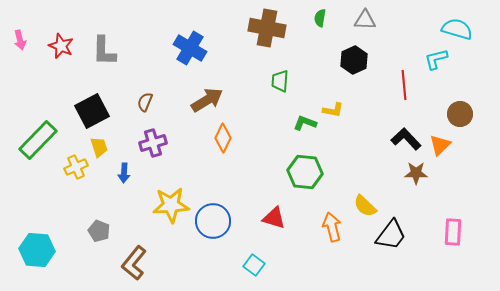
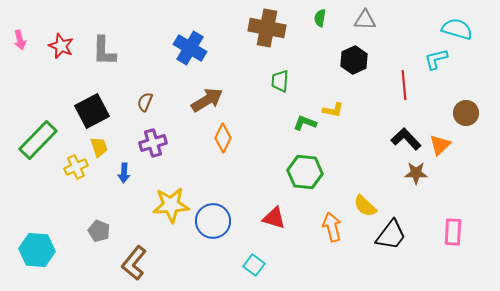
brown circle: moved 6 px right, 1 px up
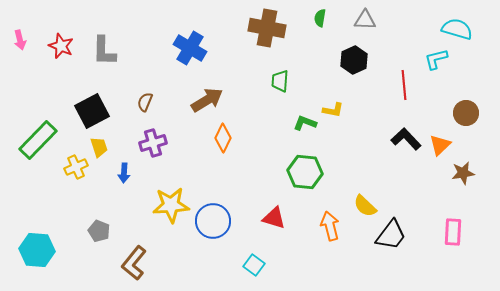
brown star: moved 47 px right; rotated 10 degrees counterclockwise
orange arrow: moved 2 px left, 1 px up
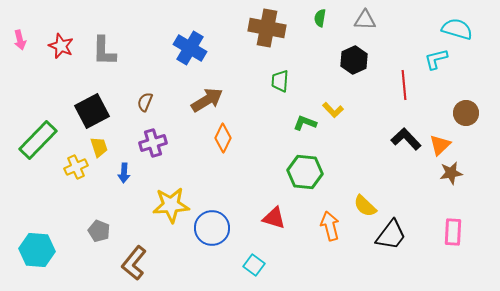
yellow L-shape: rotated 35 degrees clockwise
brown star: moved 12 px left
blue circle: moved 1 px left, 7 px down
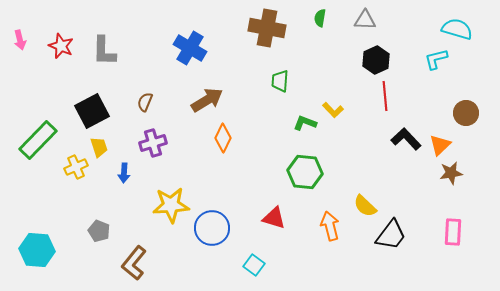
black hexagon: moved 22 px right
red line: moved 19 px left, 11 px down
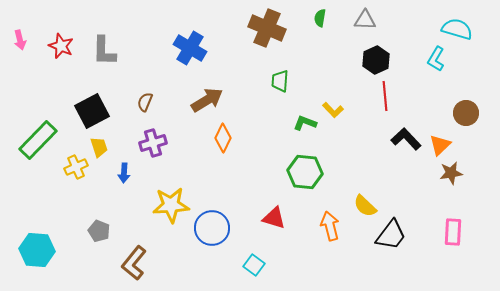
brown cross: rotated 12 degrees clockwise
cyan L-shape: rotated 45 degrees counterclockwise
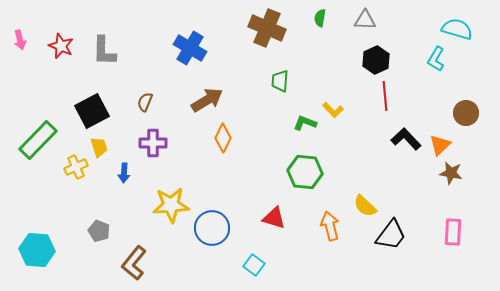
purple cross: rotated 16 degrees clockwise
brown star: rotated 20 degrees clockwise
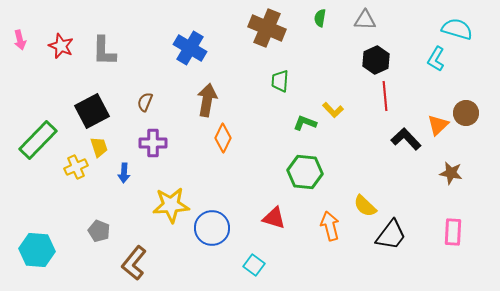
brown arrow: rotated 48 degrees counterclockwise
orange triangle: moved 2 px left, 20 px up
